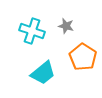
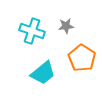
gray star: rotated 21 degrees counterclockwise
orange pentagon: moved 1 px left, 1 px down
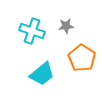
cyan trapezoid: moved 1 px left, 1 px down
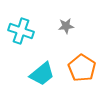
cyan cross: moved 11 px left
orange pentagon: moved 10 px down
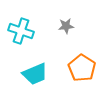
cyan trapezoid: moved 7 px left; rotated 16 degrees clockwise
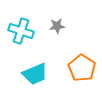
gray star: moved 9 px left
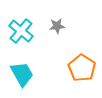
cyan cross: rotated 20 degrees clockwise
cyan trapezoid: moved 13 px left; rotated 96 degrees counterclockwise
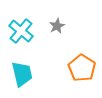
gray star: rotated 21 degrees counterclockwise
cyan trapezoid: rotated 16 degrees clockwise
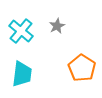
cyan trapezoid: rotated 20 degrees clockwise
